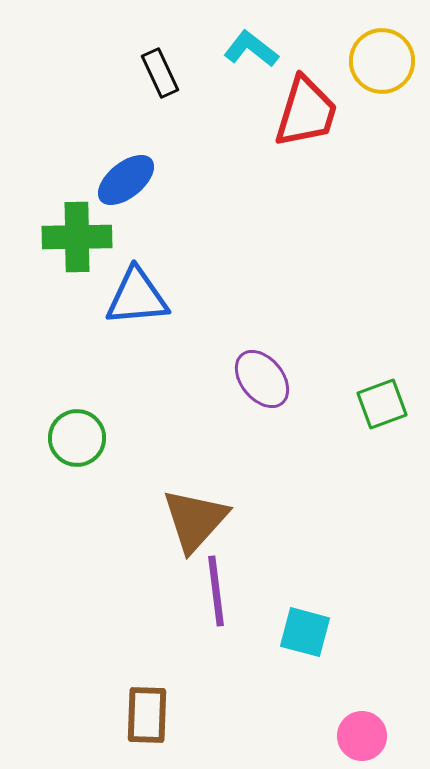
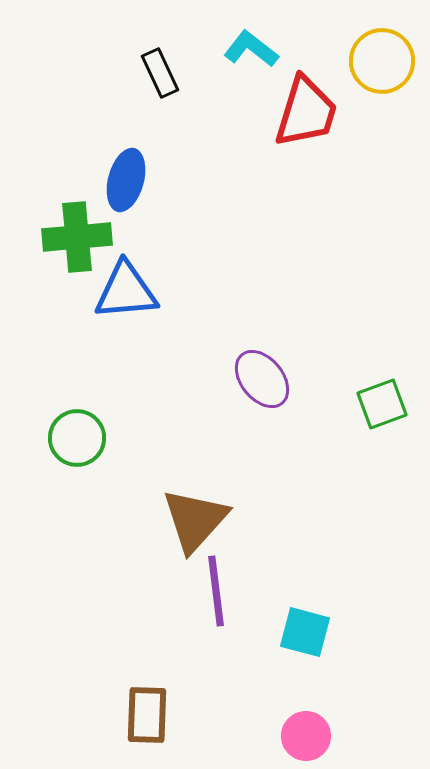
blue ellipse: rotated 36 degrees counterclockwise
green cross: rotated 4 degrees counterclockwise
blue triangle: moved 11 px left, 6 px up
pink circle: moved 56 px left
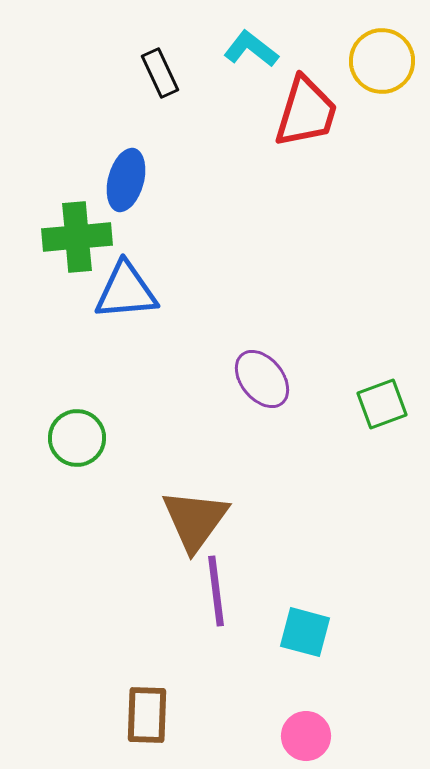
brown triangle: rotated 6 degrees counterclockwise
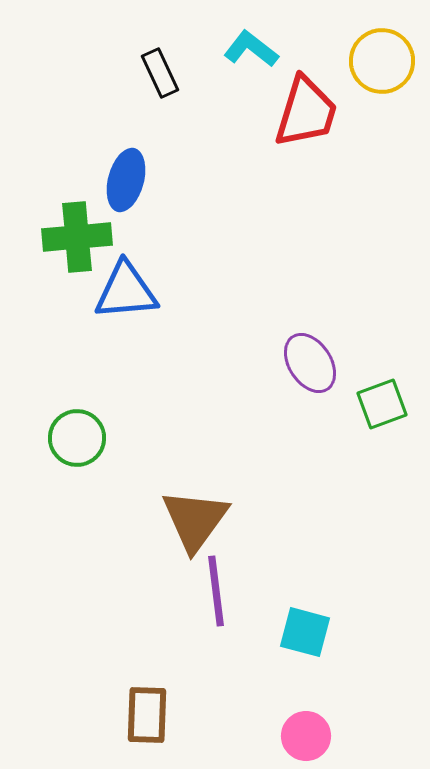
purple ellipse: moved 48 px right, 16 px up; rotated 6 degrees clockwise
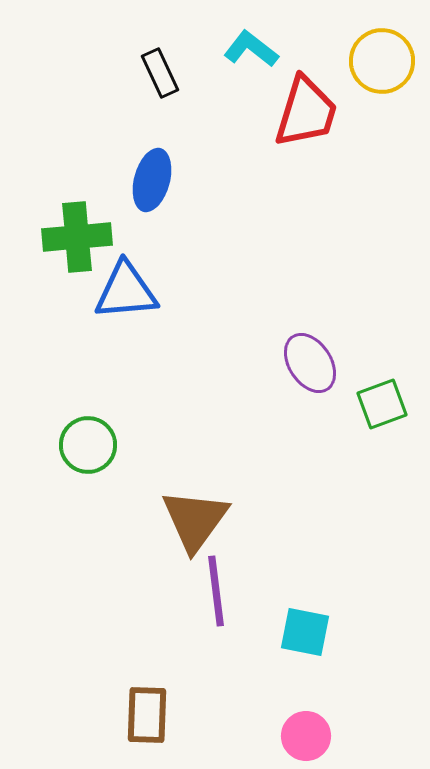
blue ellipse: moved 26 px right
green circle: moved 11 px right, 7 px down
cyan square: rotated 4 degrees counterclockwise
